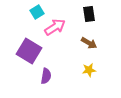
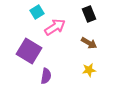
black rectangle: rotated 14 degrees counterclockwise
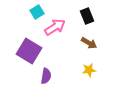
black rectangle: moved 2 px left, 2 px down
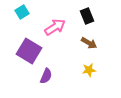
cyan square: moved 15 px left
purple semicircle: rotated 14 degrees clockwise
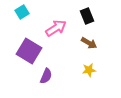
pink arrow: moved 1 px right, 1 px down
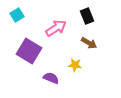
cyan square: moved 5 px left, 3 px down
yellow star: moved 14 px left, 5 px up; rotated 16 degrees clockwise
purple semicircle: moved 5 px right, 2 px down; rotated 91 degrees counterclockwise
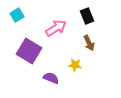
brown arrow: rotated 35 degrees clockwise
